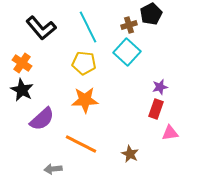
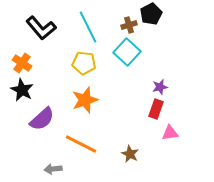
orange star: rotated 16 degrees counterclockwise
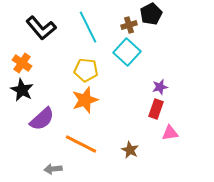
yellow pentagon: moved 2 px right, 7 px down
brown star: moved 4 px up
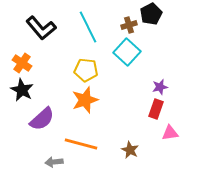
orange line: rotated 12 degrees counterclockwise
gray arrow: moved 1 px right, 7 px up
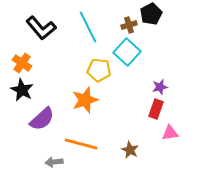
yellow pentagon: moved 13 px right
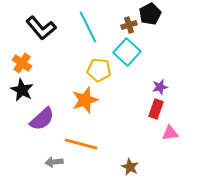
black pentagon: moved 1 px left
brown star: moved 17 px down
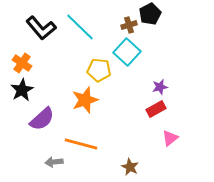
cyan line: moved 8 px left; rotated 20 degrees counterclockwise
black star: rotated 15 degrees clockwise
red rectangle: rotated 42 degrees clockwise
pink triangle: moved 5 px down; rotated 30 degrees counterclockwise
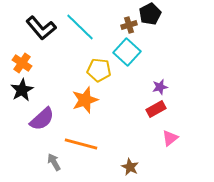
gray arrow: rotated 66 degrees clockwise
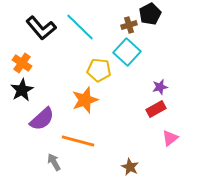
orange line: moved 3 px left, 3 px up
